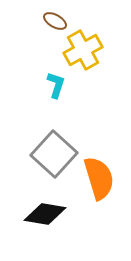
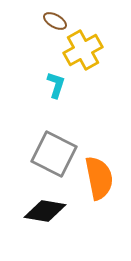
gray square: rotated 15 degrees counterclockwise
orange semicircle: rotated 6 degrees clockwise
black diamond: moved 3 px up
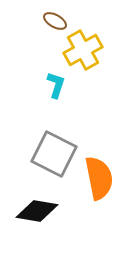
black diamond: moved 8 px left
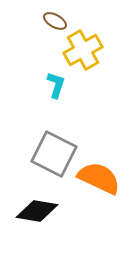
orange semicircle: rotated 54 degrees counterclockwise
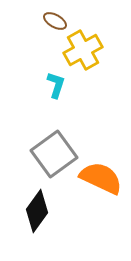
gray square: rotated 27 degrees clockwise
orange semicircle: moved 2 px right
black diamond: rotated 63 degrees counterclockwise
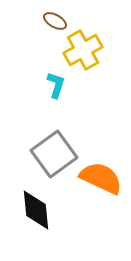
black diamond: moved 1 px left, 1 px up; rotated 42 degrees counterclockwise
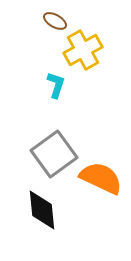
black diamond: moved 6 px right
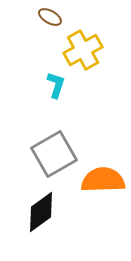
brown ellipse: moved 5 px left, 4 px up
gray square: rotated 6 degrees clockwise
orange semicircle: moved 2 px right, 2 px down; rotated 27 degrees counterclockwise
black diamond: moved 1 px left, 2 px down; rotated 60 degrees clockwise
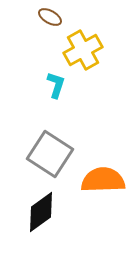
gray square: moved 4 px left; rotated 27 degrees counterclockwise
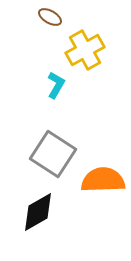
yellow cross: moved 2 px right
cyan L-shape: rotated 12 degrees clockwise
gray square: moved 3 px right
black diamond: moved 3 px left; rotated 6 degrees clockwise
